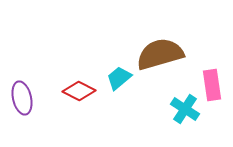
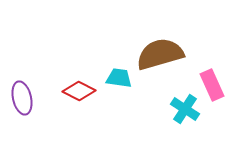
cyan trapezoid: rotated 48 degrees clockwise
pink rectangle: rotated 16 degrees counterclockwise
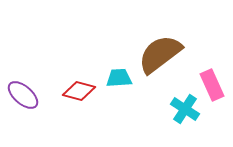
brown semicircle: rotated 21 degrees counterclockwise
cyan trapezoid: rotated 12 degrees counterclockwise
red diamond: rotated 12 degrees counterclockwise
purple ellipse: moved 1 px right, 3 px up; rotated 36 degrees counterclockwise
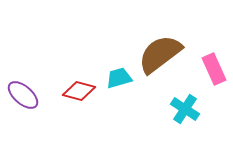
cyan trapezoid: rotated 12 degrees counterclockwise
pink rectangle: moved 2 px right, 16 px up
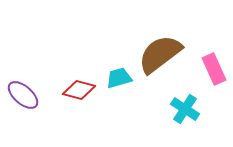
red diamond: moved 1 px up
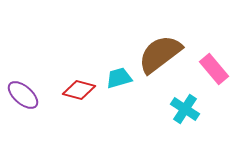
pink rectangle: rotated 16 degrees counterclockwise
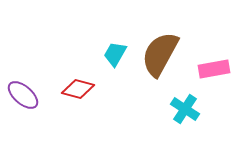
brown semicircle: rotated 24 degrees counterclockwise
pink rectangle: rotated 60 degrees counterclockwise
cyan trapezoid: moved 4 px left, 24 px up; rotated 44 degrees counterclockwise
red diamond: moved 1 px left, 1 px up
